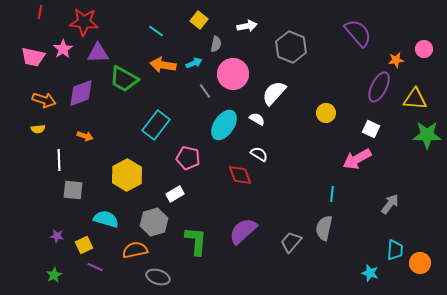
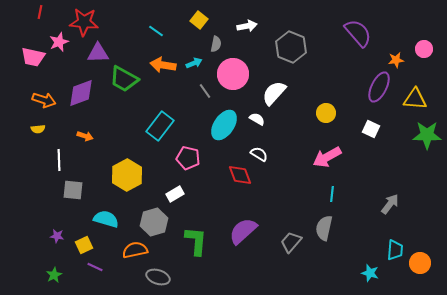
pink star at (63, 49): moved 4 px left, 7 px up; rotated 12 degrees clockwise
cyan rectangle at (156, 125): moved 4 px right, 1 px down
pink arrow at (357, 159): moved 30 px left, 2 px up
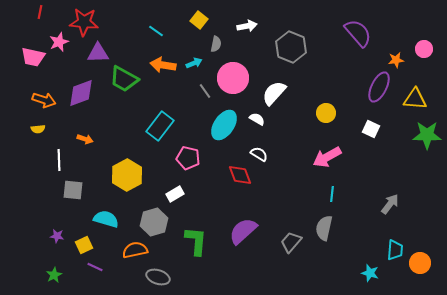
pink circle at (233, 74): moved 4 px down
orange arrow at (85, 136): moved 3 px down
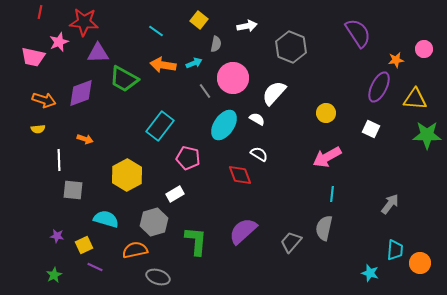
purple semicircle at (358, 33): rotated 8 degrees clockwise
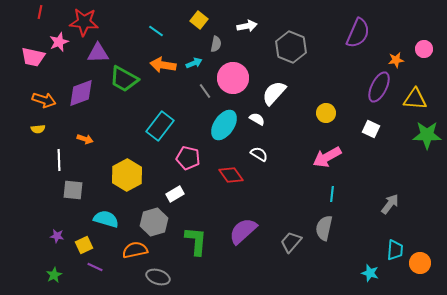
purple semicircle at (358, 33): rotated 56 degrees clockwise
red diamond at (240, 175): moved 9 px left; rotated 15 degrees counterclockwise
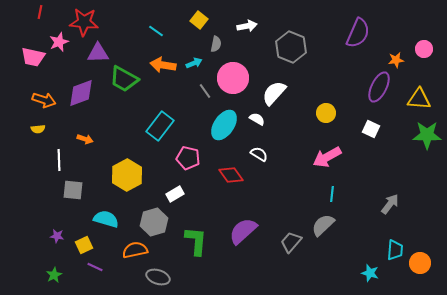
yellow triangle at (415, 99): moved 4 px right
gray semicircle at (324, 228): moved 1 px left, 3 px up; rotated 35 degrees clockwise
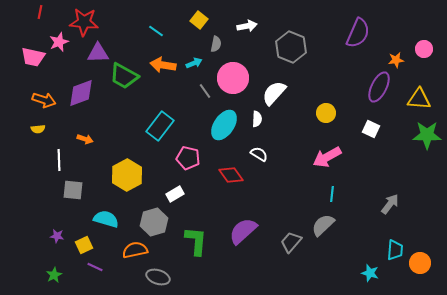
green trapezoid at (124, 79): moved 3 px up
white semicircle at (257, 119): rotated 63 degrees clockwise
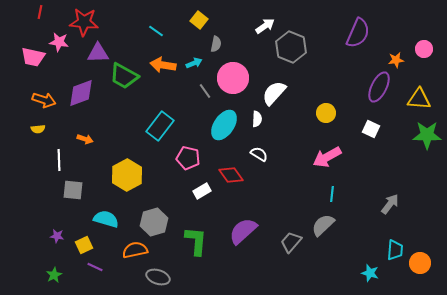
white arrow at (247, 26): moved 18 px right; rotated 24 degrees counterclockwise
pink star at (59, 42): rotated 30 degrees clockwise
white rectangle at (175, 194): moved 27 px right, 3 px up
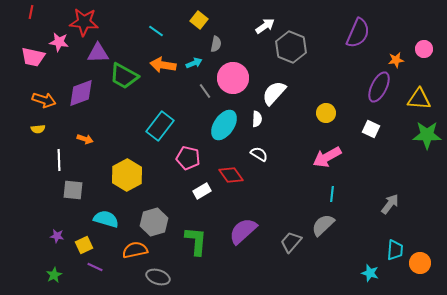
red line at (40, 12): moved 9 px left
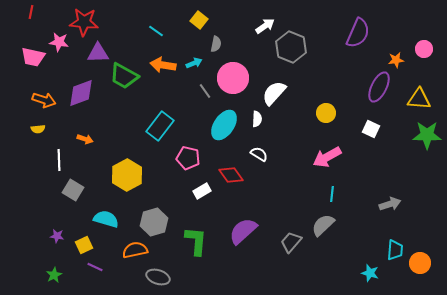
gray square at (73, 190): rotated 25 degrees clockwise
gray arrow at (390, 204): rotated 35 degrees clockwise
